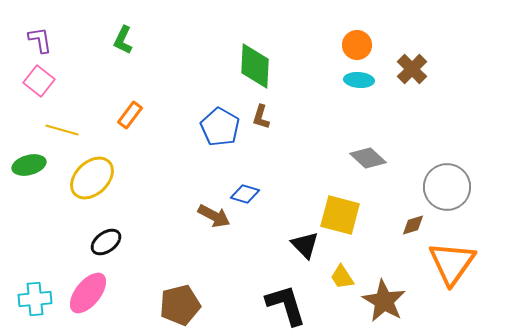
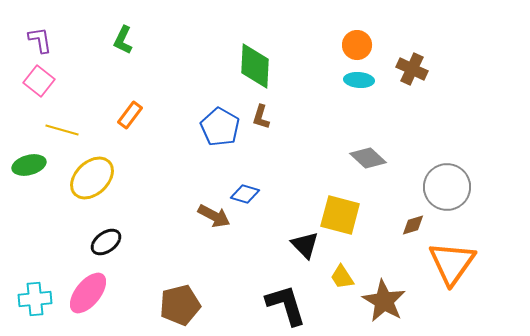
brown cross: rotated 20 degrees counterclockwise
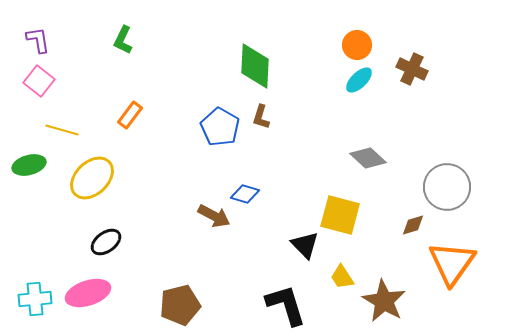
purple L-shape: moved 2 px left
cyan ellipse: rotated 48 degrees counterclockwise
pink ellipse: rotated 33 degrees clockwise
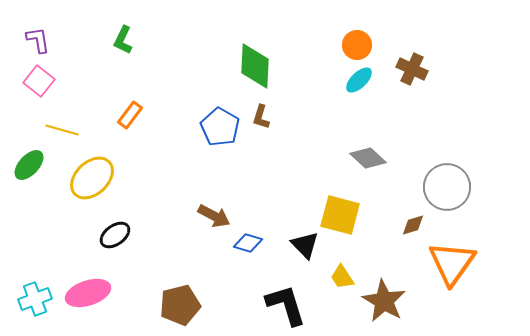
green ellipse: rotated 32 degrees counterclockwise
blue diamond: moved 3 px right, 49 px down
black ellipse: moved 9 px right, 7 px up
cyan cross: rotated 16 degrees counterclockwise
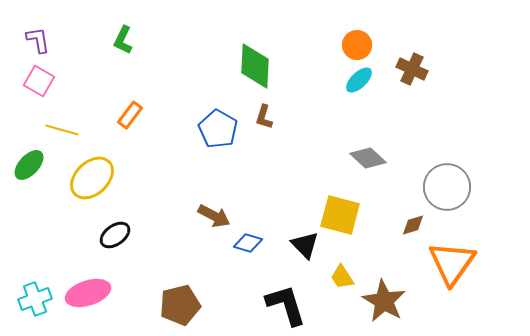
pink square: rotated 8 degrees counterclockwise
brown L-shape: moved 3 px right
blue pentagon: moved 2 px left, 2 px down
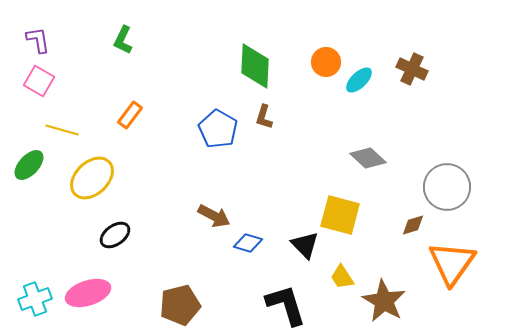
orange circle: moved 31 px left, 17 px down
